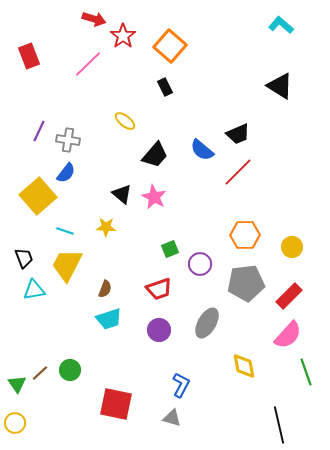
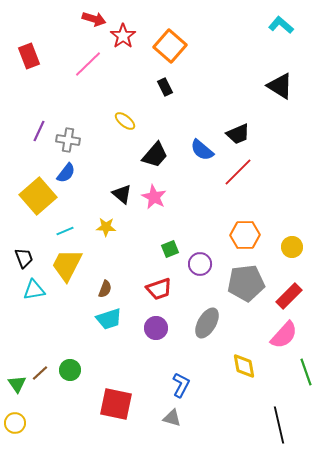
cyan line at (65, 231): rotated 42 degrees counterclockwise
purple circle at (159, 330): moved 3 px left, 2 px up
pink semicircle at (288, 335): moved 4 px left
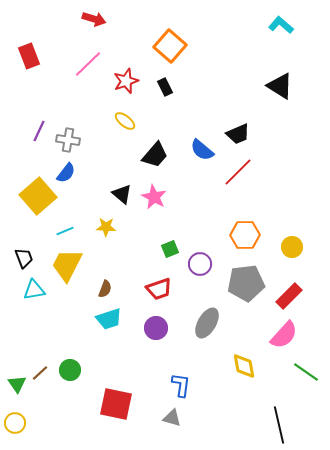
red star at (123, 36): moved 3 px right, 45 px down; rotated 15 degrees clockwise
green line at (306, 372): rotated 36 degrees counterclockwise
blue L-shape at (181, 385): rotated 20 degrees counterclockwise
